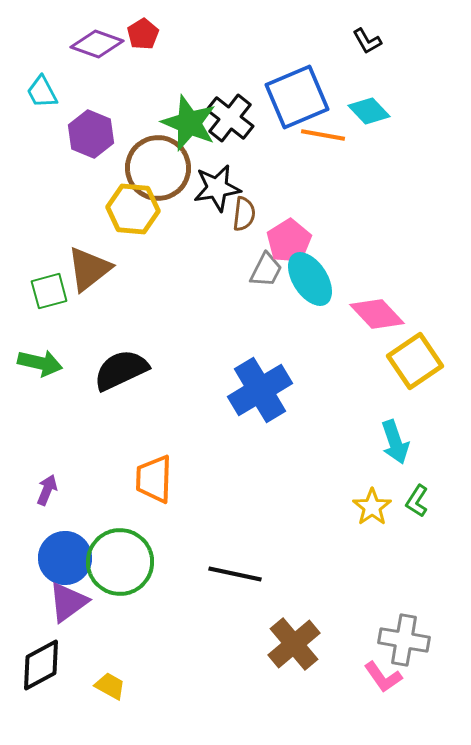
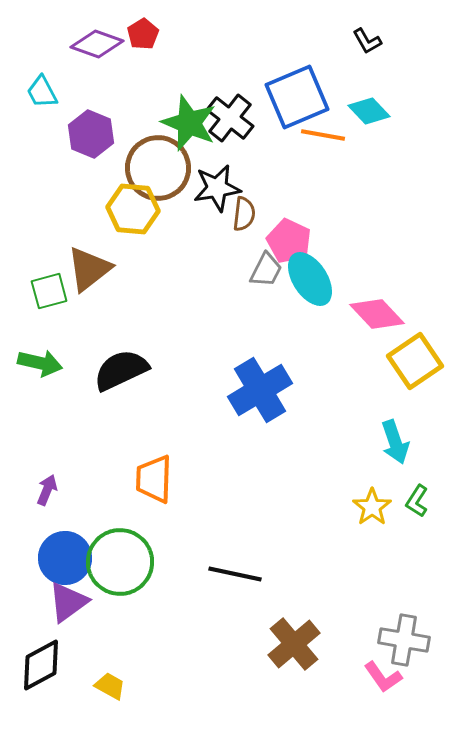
pink pentagon: rotated 15 degrees counterclockwise
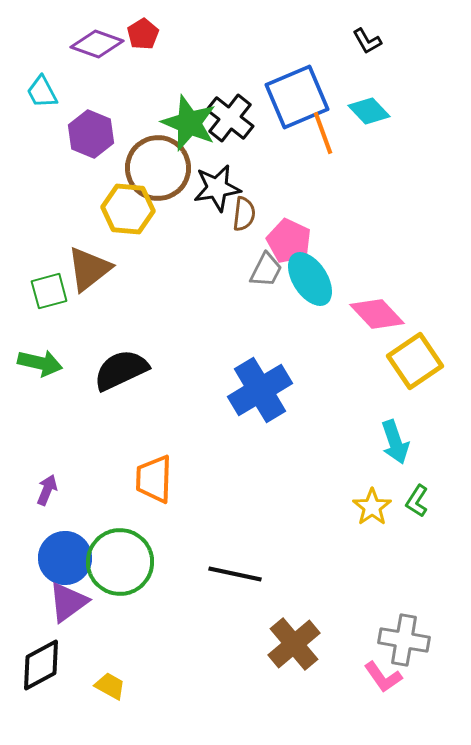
orange line: moved 2 px up; rotated 60 degrees clockwise
yellow hexagon: moved 5 px left
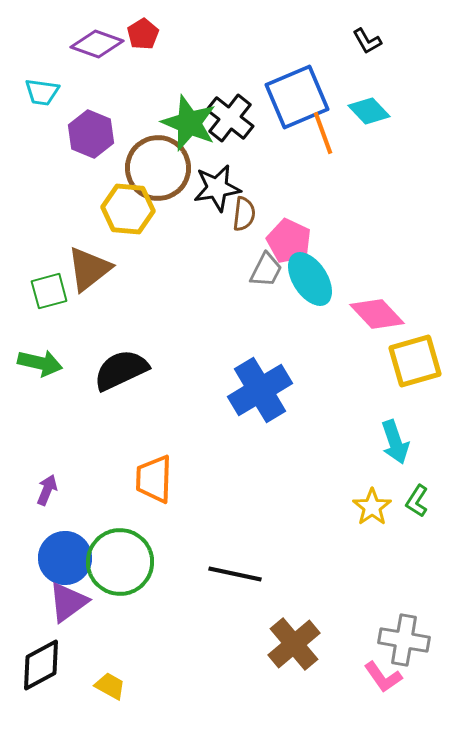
cyan trapezoid: rotated 54 degrees counterclockwise
yellow square: rotated 18 degrees clockwise
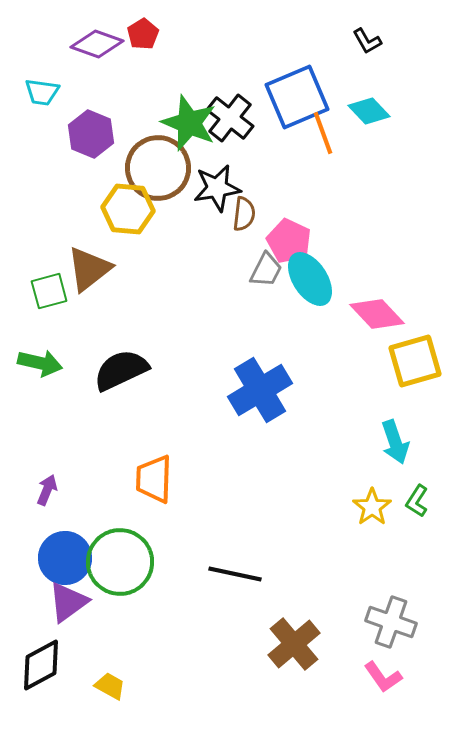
gray cross: moved 13 px left, 18 px up; rotated 9 degrees clockwise
